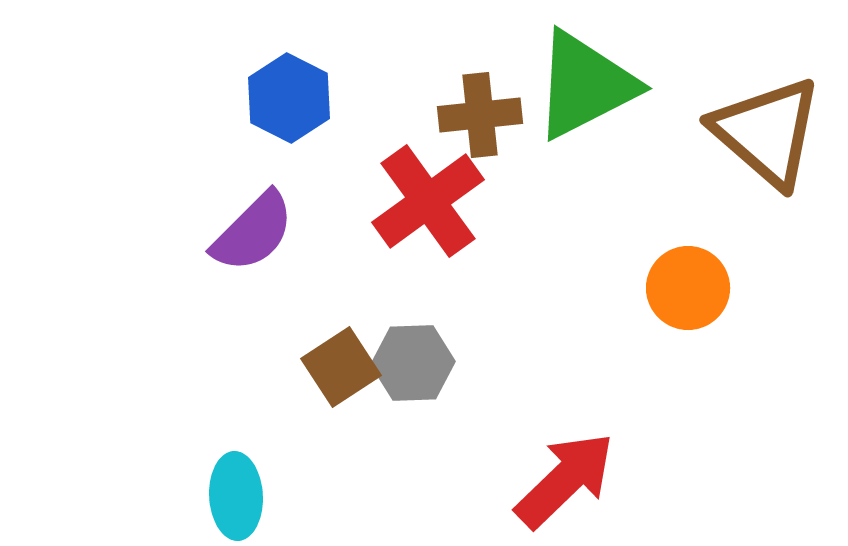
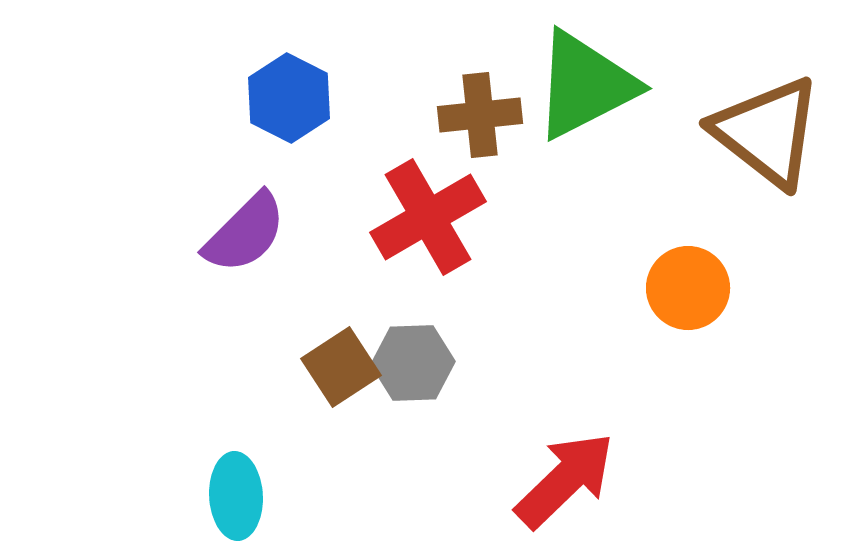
brown triangle: rotated 3 degrees counterclockwise
red cross: moved 16 px down; rotated 6 degrees clockwise
purple semicircle: moved 8 px left, 1 px down
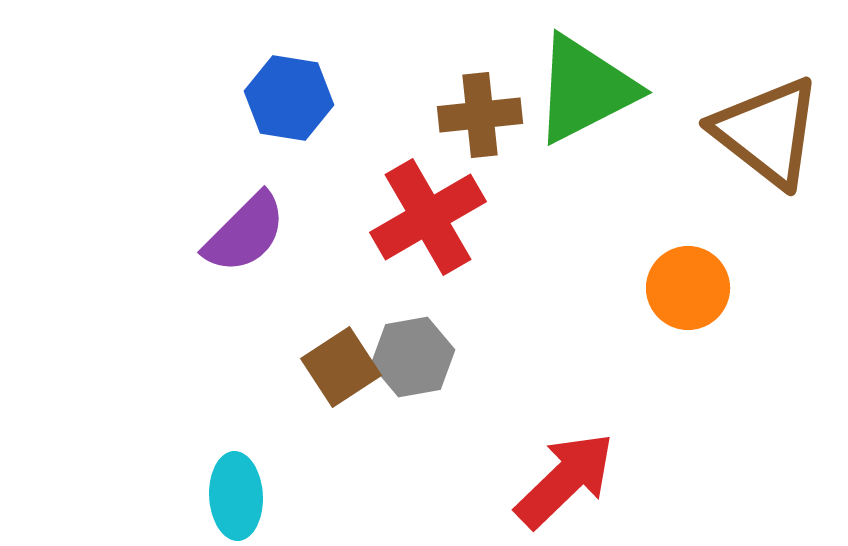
green triangle: moved 4 px down
blue hexagon: rotated 18 degrees counterclockwise
gray hexagon: moved 6 px up; rotated 8 degrees counterclockwise
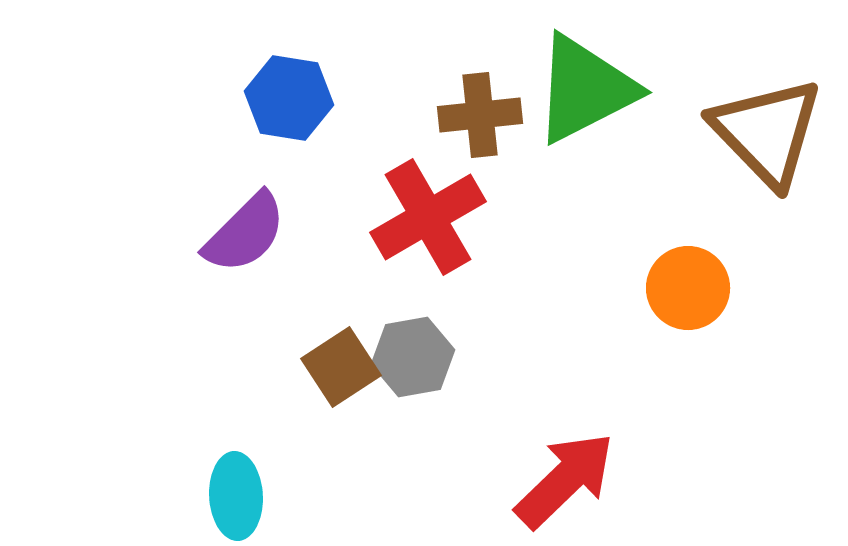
brown triangle: rotated 8 degrees clockwise
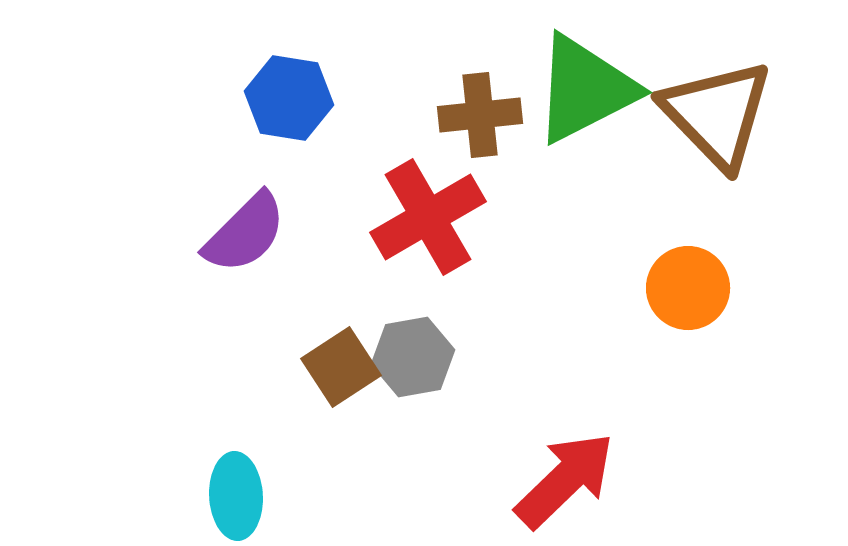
brown triangle: moved 50 px left, 18 px up
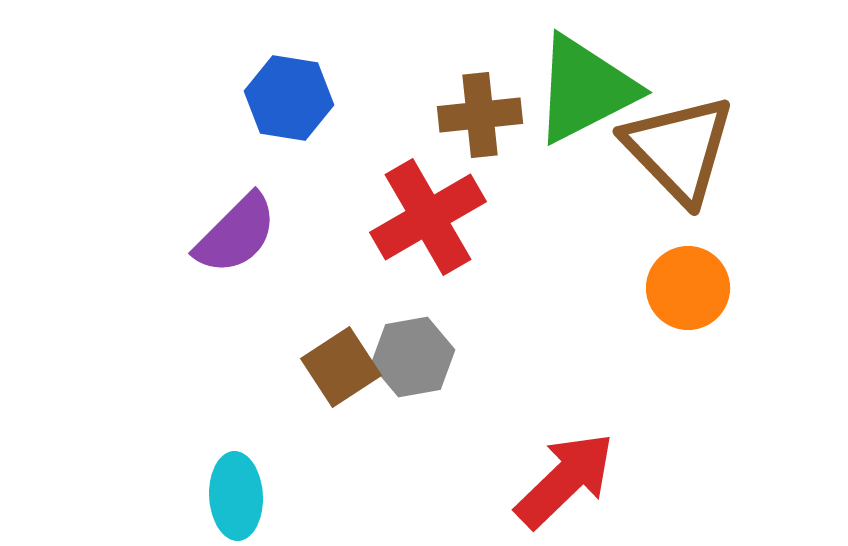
brown triangle: moved 38 px left, 35 px down
purple semicircle: moved 9 px left, 1 px down
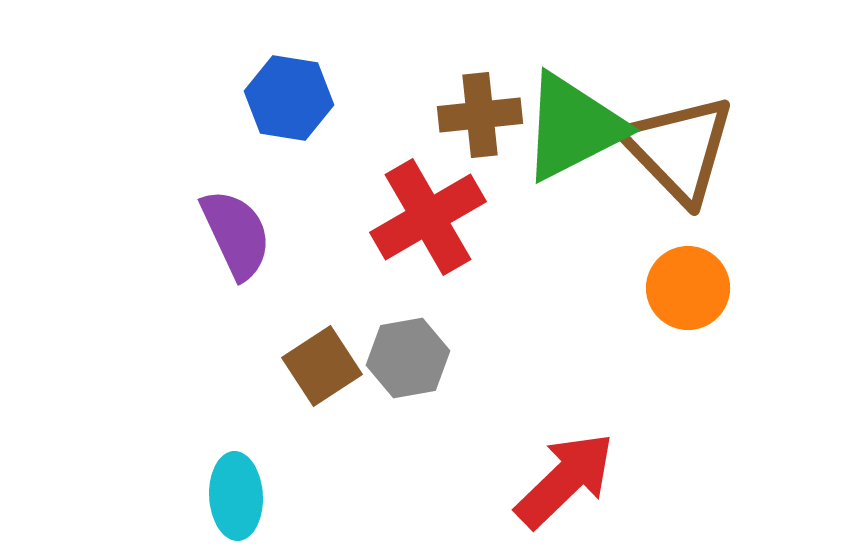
green triangle: moved 12 px left, 38 px down
purple semicircle: rotated 70 degrees counterclockwise
gray hexagon: moved 5 px left, 1 px down
brown square: moved 19 px left, 1 px up
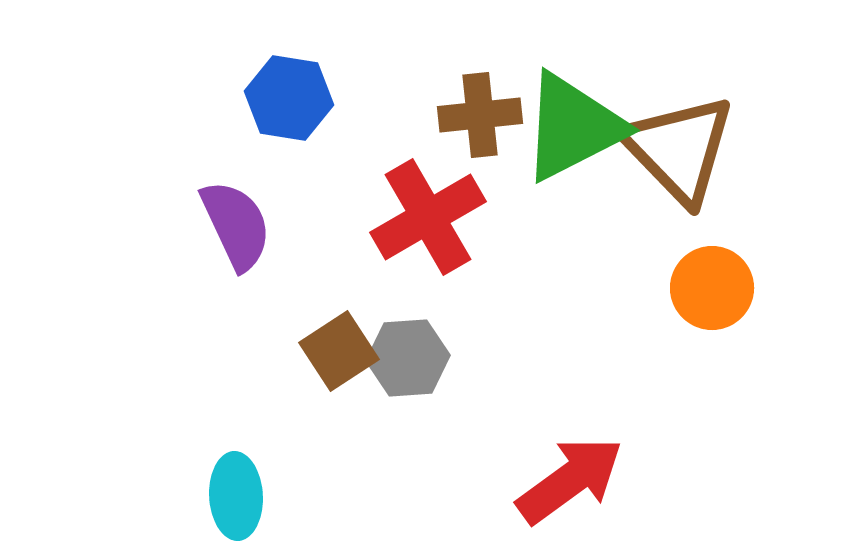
purple semicircle: moved 9 px up
orange circle: moved 24 px right
gray hexagon: rotated 6 degrees clockwise
brown square: moved 17 px right, 15 px up
red arrow: moved 5 px right; rotated 8 degrees clockwise
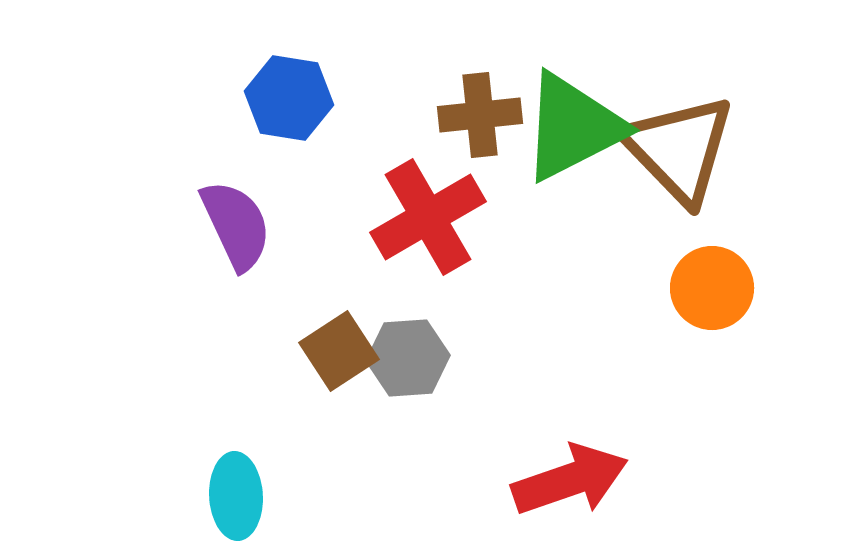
red arrow: rotated 17 degrees clockwise
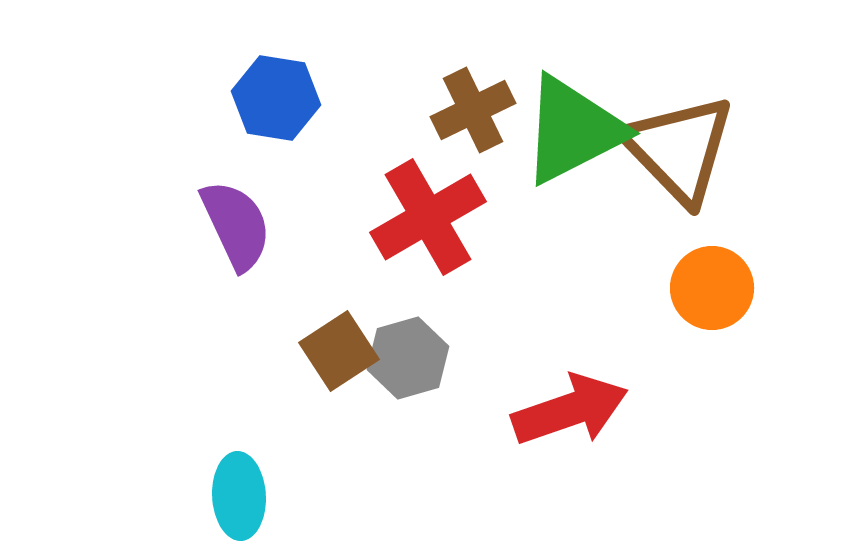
blue hexagon: moved 13 px left
brown cross: moved 7 px left, 5 px up; rotated 20 degrees counterclockwise
green triangle: moved 3 px down
gray hexagon: rotated 12 degrees counterclockwise
red arrow: moved 70 px up
cyan ellipse: moved 3 px right
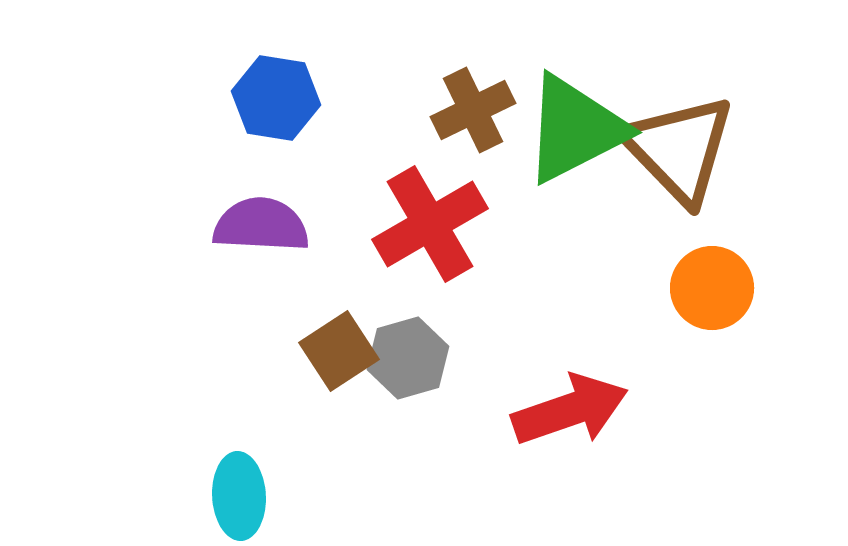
green triangle: moved 2 px right, 1 px up
red cross: moved 2 px right, 7 px down
purple semicircle: moved 25 px right; rotated 62 degrees counterclockwise
